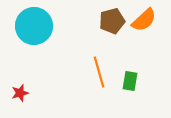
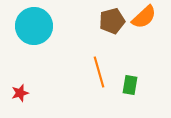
orange semicircle: moved 3 px up
green rectangle: moved 4 px down
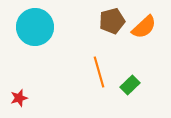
orange semicircle: moved 10 px down
cyan circle: moved 1 px right, 1 px down
green rectangle: rotated 36 degrees clockwise
red star: moved 1 px left, 5 px down
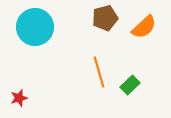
brown pentagon: moved 7 px left, 3 px up
